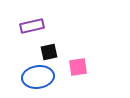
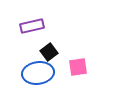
black square: rotated 24 degrees counterclockwise
blue ellipse: moved 4 px up
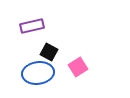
black square: rotated 24 degrees counterclockwise
pink square: rotated 24 degrees counterclockwise
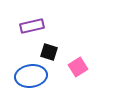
black square: rotated 12 degrees counterclockwise
blue ellipse: moved 7 px left, 3 px down
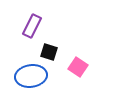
purple rectangle: rotated 50 degrees counterclockwise
pink square: rotated 24 degrees counterclockwise
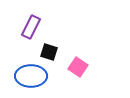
purple rectangle: moved 1 px left, 1 px down
blue ellipse: rotated 8 degrees clockwise
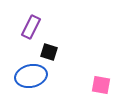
pink square: moved 23 px right, 18 px down; rotated 24 degrees counterclockwise
blue ellipse: rotated 12 degrees counterclockwise
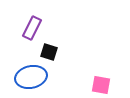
purple rectangle: moved 1 px right, 1 px down
blue ellipse: moved 1 px down
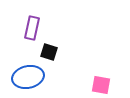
purple rectangle: rotated 15 degrees counterclockwise
blue ellipse: moved 3 px left
